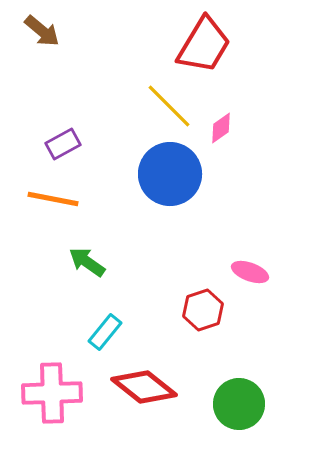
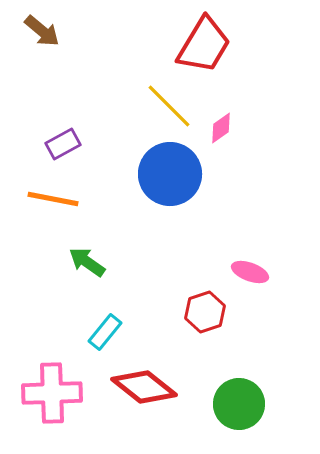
red hexagon: moved 2 px right, 2 px down
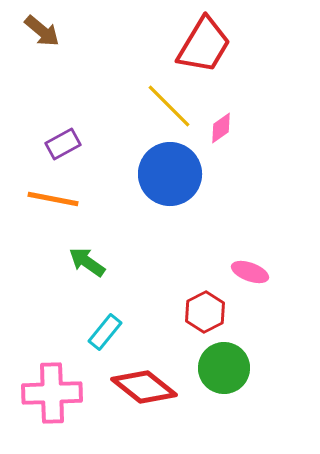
red hexagon: rotated 9 degrees counterclockwise
green circle: moved 15 px left, 36 px up
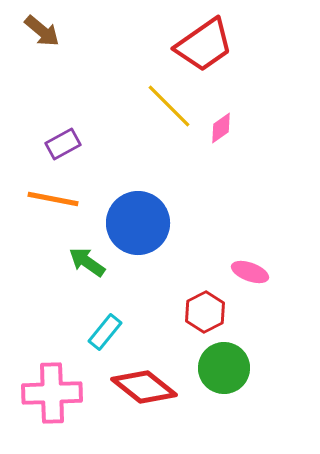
red trapezoid: rotated 24 degrees clockwise
blue circle: moved 32 px left, 49 px down
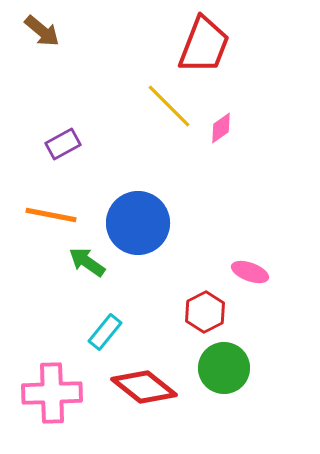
red trapezoid: rotated 34 degrees counterclockwise
orange line: moved 2 px left, 16 px down
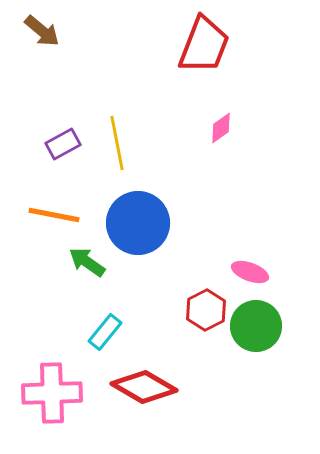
yellow line: moved 52 px left, 37 px down; rotated 34 degrees clockwise
orange line: moved 3 px right
red hexagon: moved 1 px right, 2 px up
green circle: moved 32 px right, 42 px up
red diamond: rotated 8 degrees counterclockwise
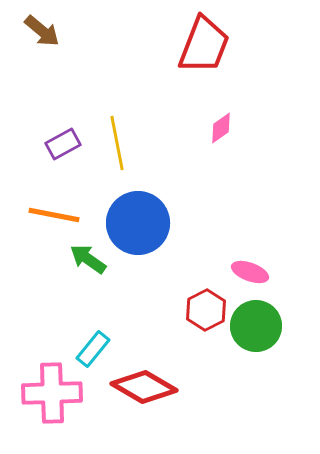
green arrow: moved 1 px right, 3 px up
cyan rectangle: moved 12 px left, 17 px down
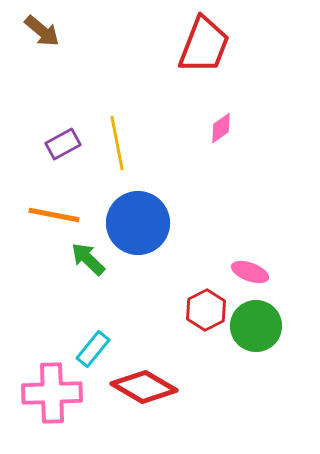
green arrow: rotated 9 degrees clockwise
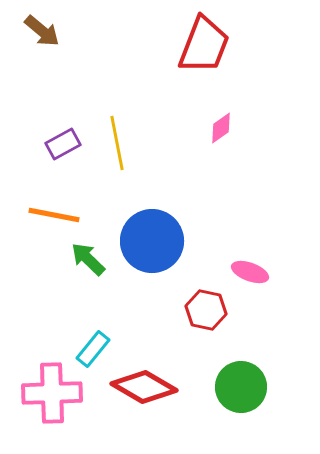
blue circle: moved 14 px right, 18 px down
red hexagon: rotated 21 degrees counterclockwise
green circle: moved 15 px left, 61 px down
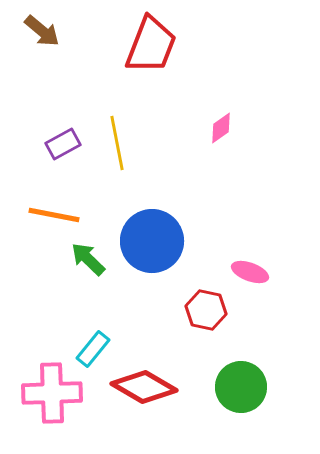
red trapezoid: moved 53 px left
